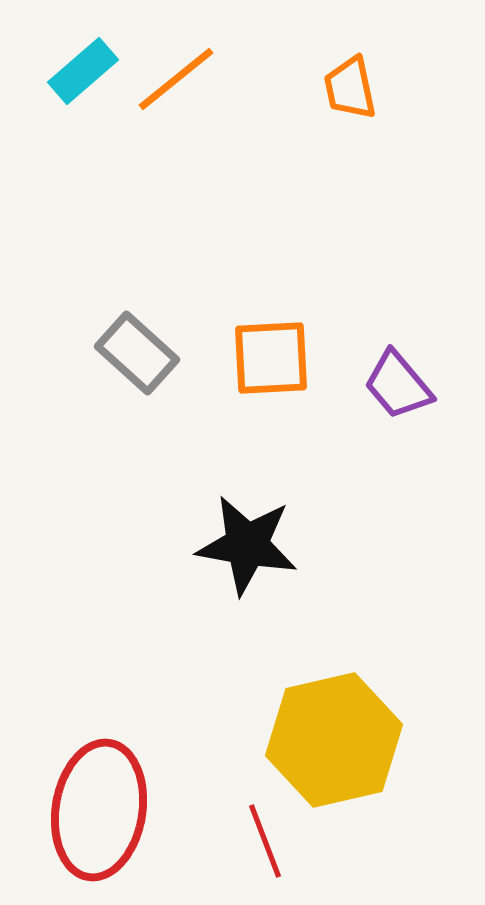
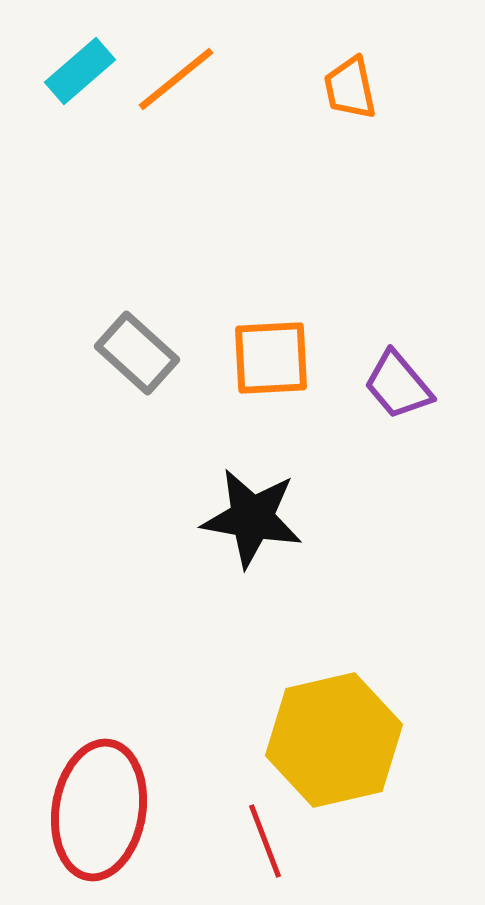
cyan rectangle: moved 3 px left
black star: moved 5 px right, 27 px up
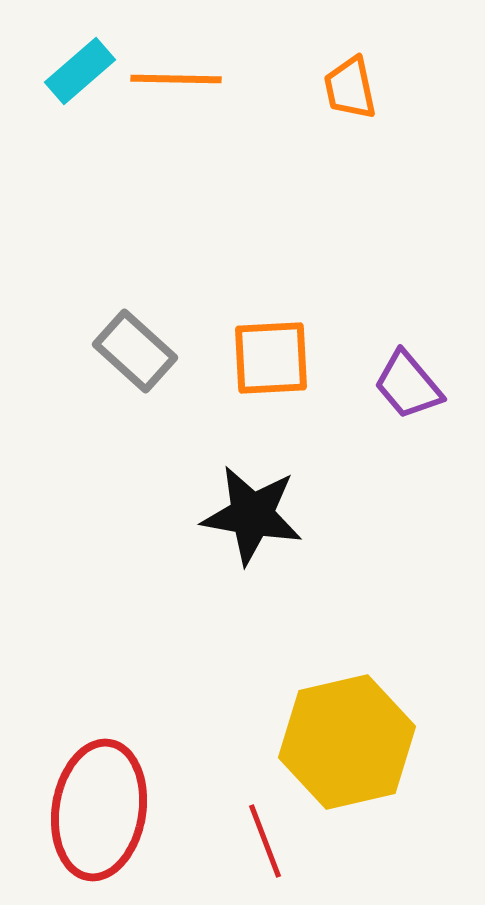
orange line: rotated 40 degrees clockwise
gray rectangle: moved 2 px left, 2 px up
purple trapezoid: moved 10 px right
black star: moved 3 px up
yellow hexagon: moved 13 px right, 2 px down
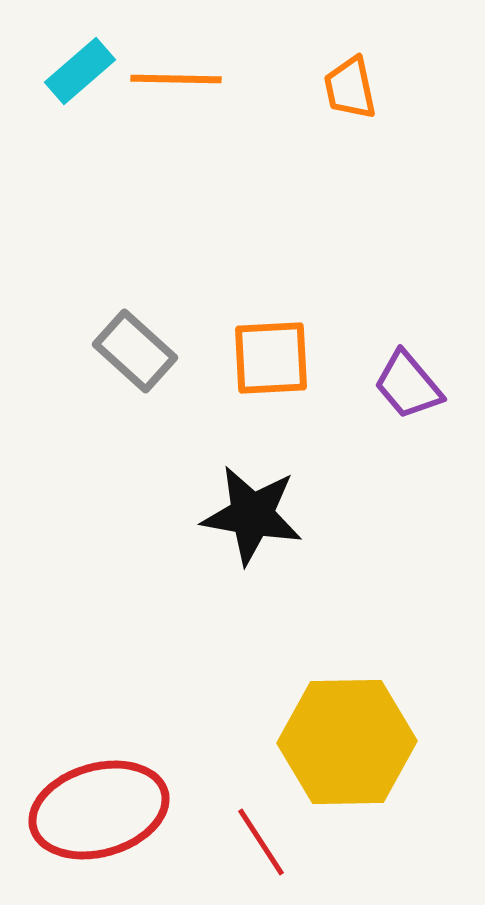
yellow hexagon: rotated 12 degrees clockwise
red ellipse: rotated 65 degrees clockwise
red line: moved 4 px left, 1 px down; rotated 12 degrees counterclockwise
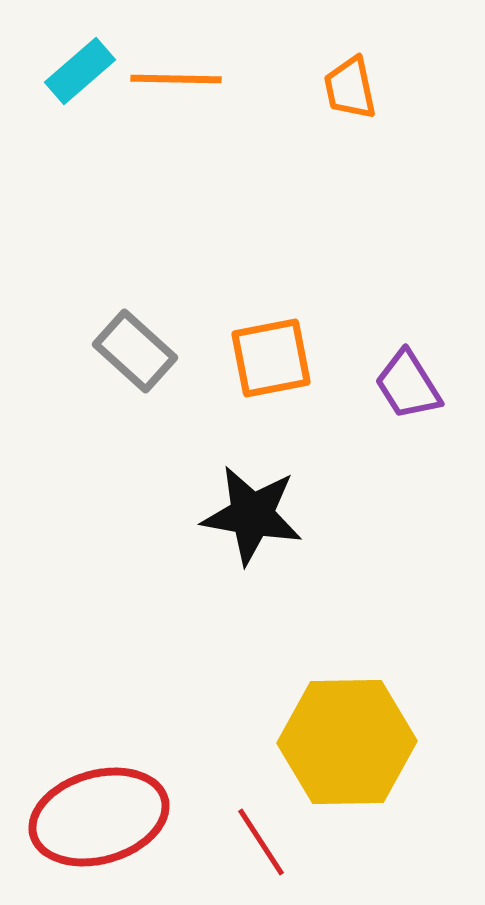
orange square: rotated 8 degrees counterclockwise
purple trapezoid: rotated 8 degrees clockwise
red ellipse: moved 7 px down
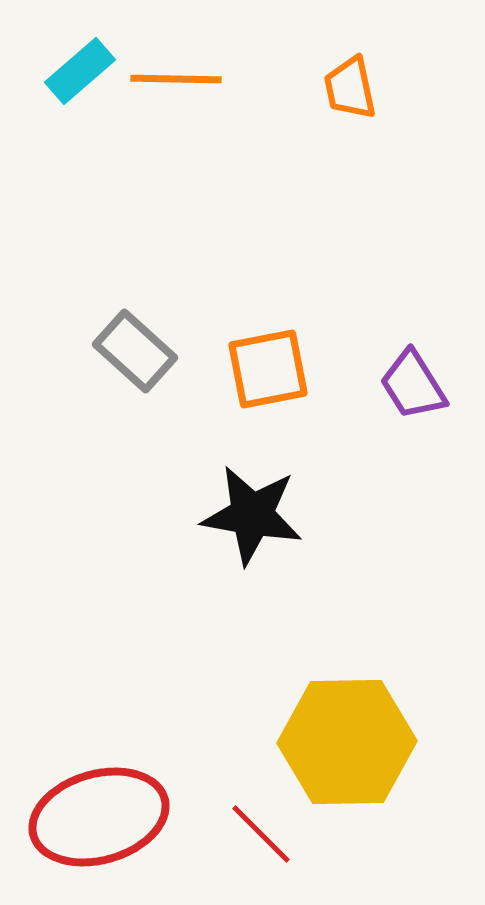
orange square: moved 3 px left, 11 px down
purple trapezoid: moved 5 px right
red line: moved 8 px up; rotated 12 degrees counterclockwise
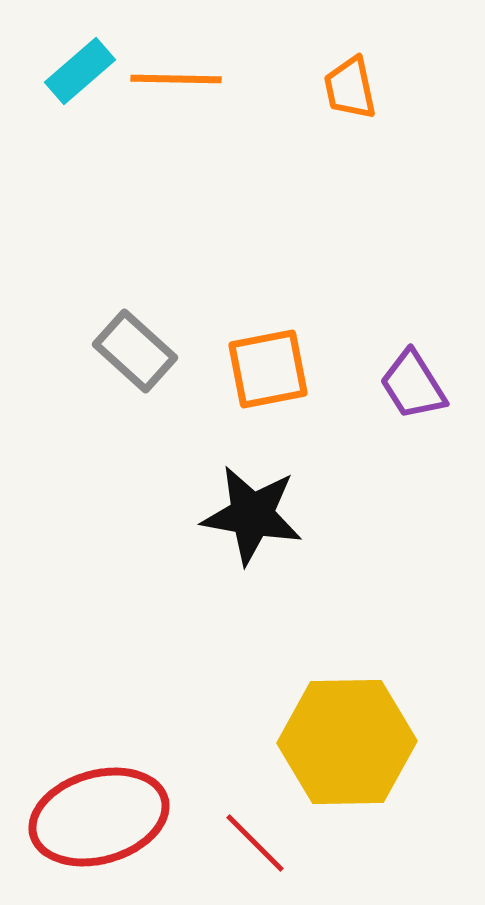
red line: moved 6 px left, 9 px down
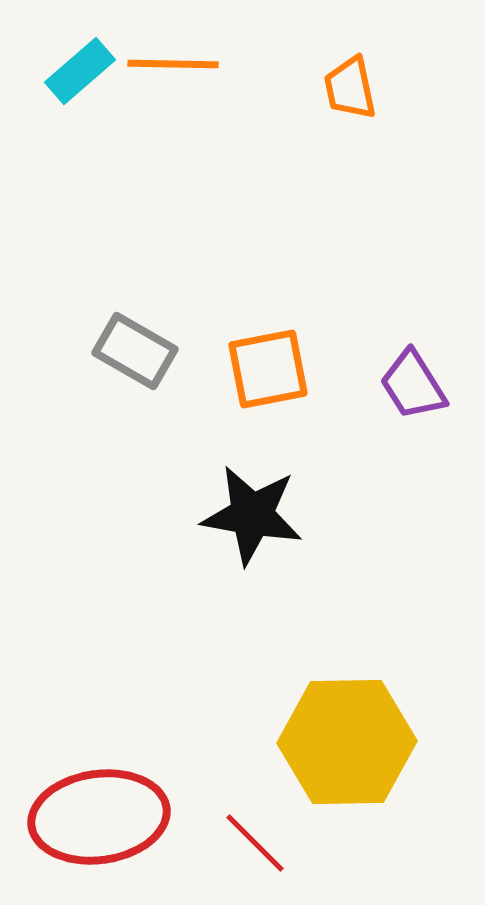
orange line: moved 3 px left, 15 px up
gray rectangle: rotated 12 degrees counterclockwise
red ellipse: rotated 8 degrees clockwise
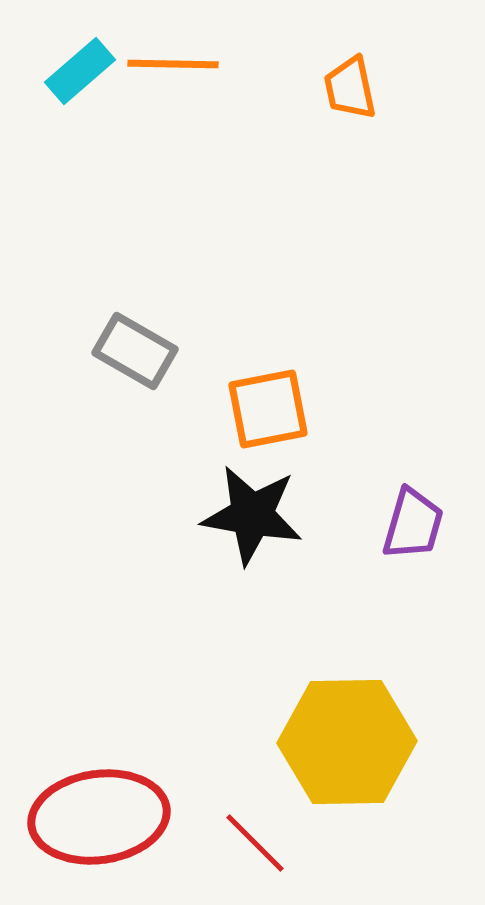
orange square: moved 40 px down
purple trapezoid: moved 139 px down; rotated 132 degrees counterclockwise
